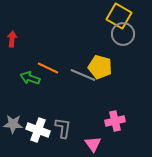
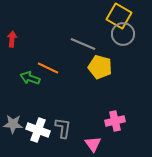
gray line: moved 31 px up
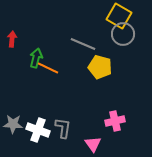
green arrow: moved 6 px right, 20 px up; rotated 84 degrees clockwise
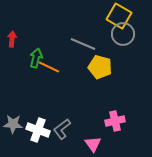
orange line: moved 1 px right, 1 px up
gray L-shape: moved 1 px left, 1 px down; rotated 135 degrees counterclockwise
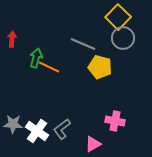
yellow square: moved 1 px left, 1 px down; rotated 15 degrees clockwise
gray circle: moved 4 px down
pink cross: rotated 24 degrees clockwise
white cross: moved 1 px left, 1 px down; rotated 15 degrees clockwise
pink triangle: rotated 36 degrees clockwise
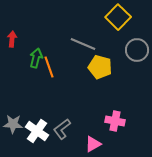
gray circle: moved 14 px right, 12 px down
orange line: rotated 45 degrees clockwise
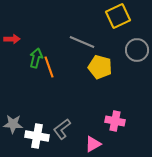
yellow square: moved 1 px up; rotated 20 degrees clockwise
red arrow: rotated 84 degrees clockwise
gray line: moved 1 px left, 2 px up
white cross: moved 5 px down; rotated 25 degrees counterclockwise
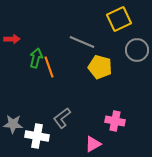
yellow square: moved 1 px right, 3 px down
gray L-shape: moved 11 px up
